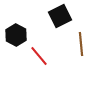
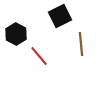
black hexagon: moved 1 px up
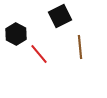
brown line: moved 1 px left, 3 px down
red line: moved 2 px up
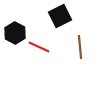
black hexagon: moved 1 px left, 1 px up
red line: moved 7 px up; rotated 25 degrees counterclockwise
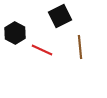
red line: moved 3 px right, 3 px down
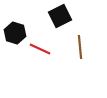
black hexagon: rotated 10 degrees counterclockwise
red line: moved 2 px left, 1 px up
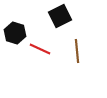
brown line: moved 3 px left, 4 px down
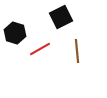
black square: moved 1 px right, 1 px down
red line: rotated 55 degrees counterclockwise
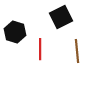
black hexagon: moved 1 px up
red line: rotated 60 degrees counterclockwise
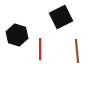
black hexagon: moved 2 px right, 3 px down
